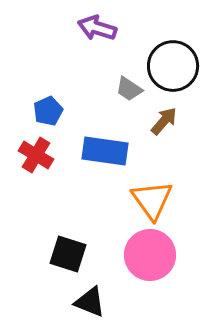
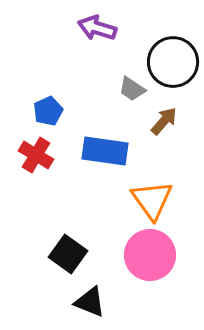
black circle: moved 4 px up
gray trapezoid: moved 3 px right
black square: rotated 18 degrees clockwise
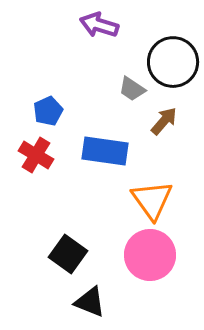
purple arrow: moved 2 px right, 3 px up
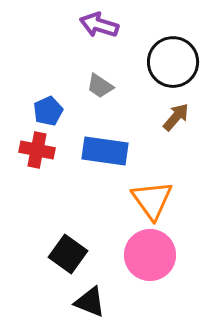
gray trapezoid: moved 32 px left, 3 px up
brown arrow: moved 12 px right, 4 px up
red cross: moved 1 px right, 5 px up; rotated 20 degrees counterclockwise
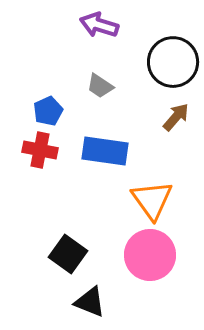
red cross: moved 3 px right
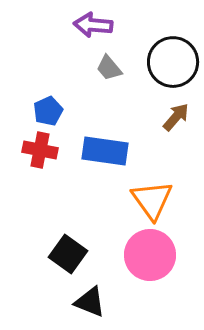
purple arrow: moved 6 px left; rotated 12 degrees counterclockwise
gray trapezoid: moved 9 px right, 18 px up; rotated 16 degrees clockwise
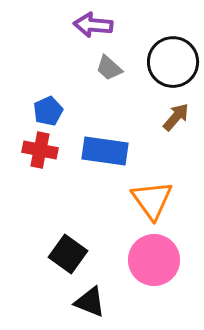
gray trapezoid: rotated 8 degrees counterclockwise
pink circle: moved 4 px right, 5 px down
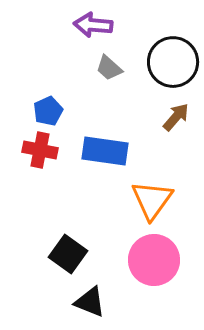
orange triangle: rotated 12 degrees clockwise
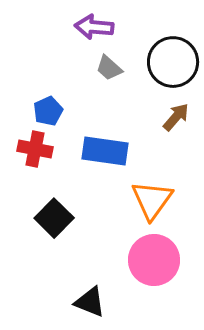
purple arrow: moved 1 px right, 2 px down
red cross: moved 5 px left, 1 px up
black square: moved 14 px left, 36 px up; rotated 9 degrees clockwise
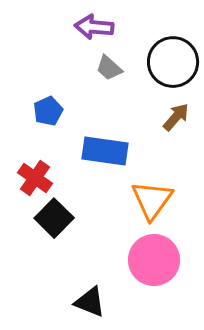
red cross: moved 29 px down; rotated 24 degrees clockwise
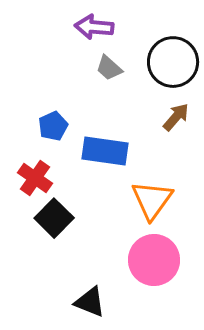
blue pentagon: moved 5 px right, 15 px down
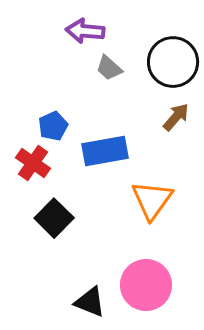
purple arrow: moved 9 px left, 4 px down
blue rectangle: rotated 18 degrees counterclockwise
red cross: moved 2 px left, 15 px up
pink circle: moved 8 px left, 25 px down
